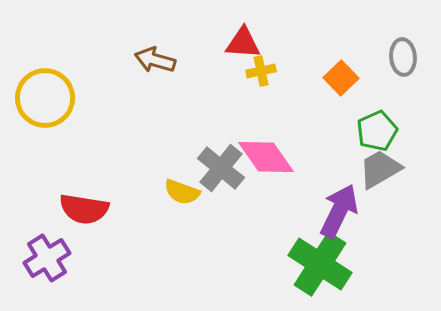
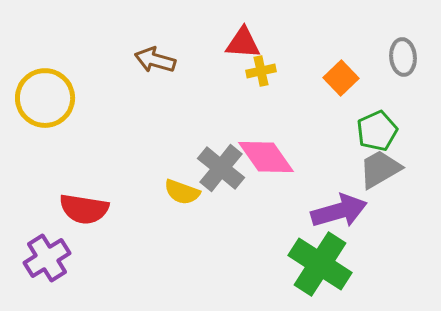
purple arrow: rotated 48 degrees clockwise
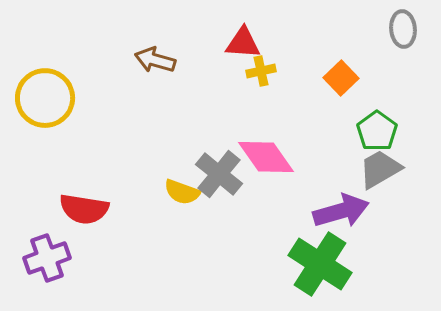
gray ellipse: moved 28 px up
green pentagon: rotated 12 degrees counterclockwise
gray cross: moved 2 px left, 6 px down
purple arrow: moved 2 px right
purple cross: rotated 12 degrees clockwise
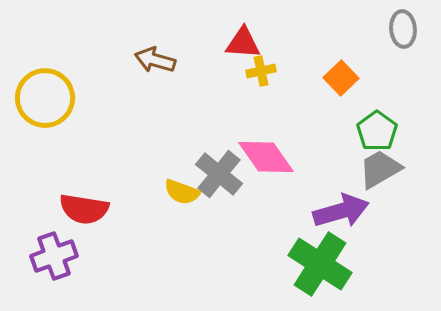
purple cross: moved 7 px right, 2 px up
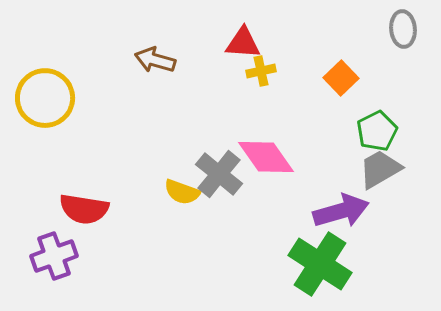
green pentagon: rotated 9 degrees clockwise
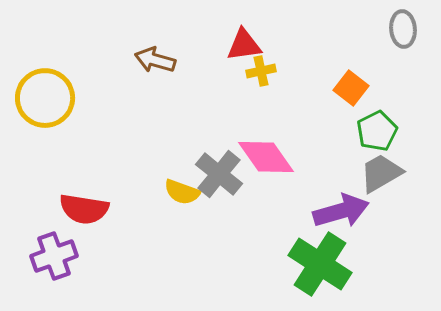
red triangle: moved 1 px right, 2 px down; rotated 12 degrees counterclockwise
orange square: moved 10 px right, 10 px down; rotated 8 degrees counterclockwise
gray trapezoid: moved 1 px right, 4 px down
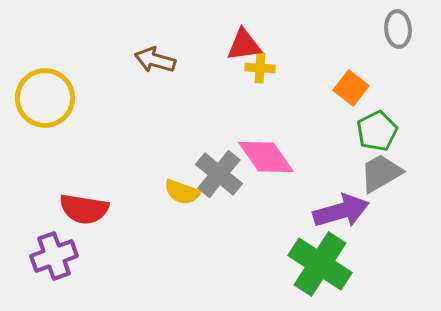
gray ellipse: moved 5 px left
yellow cross: moved 1 px left, 3 px up; rotated 16 degrees clockwise
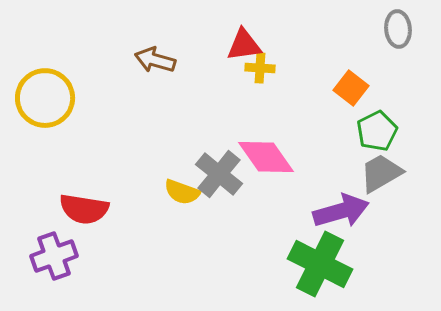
green cross: rotated 6 degrees counterclockwise
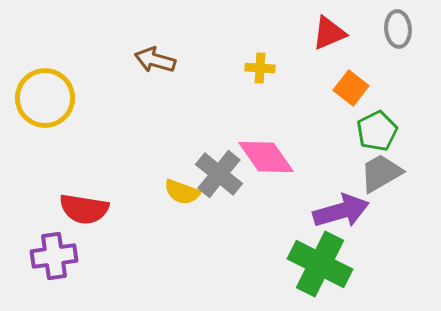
red triangle: moved 85 px right, 12 px up; rotated 15 degrees counterclockwise
purple cross: rotated 12 degrees clockwise
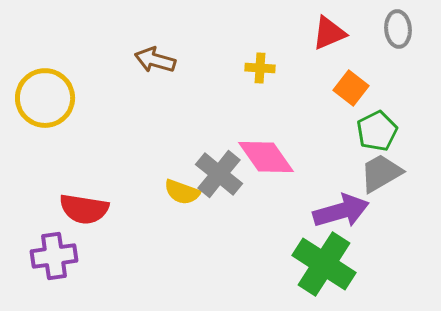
green cross: moved 4 px right; rotated 6 degrees clockwise
